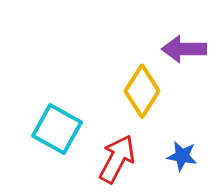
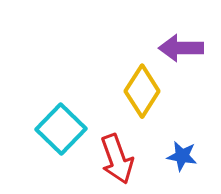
purple arrow: moved 3 px left, 1 px up
cyan square: moved 4 px right; rotated 15 degrees clockwise
red arrow: rotated 132 degrees clockwise
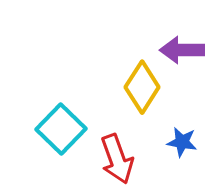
purple arrow: moved 1 px right, 2 px down
yellow diamond: moved 4 px up
blue star: moved 14 px up
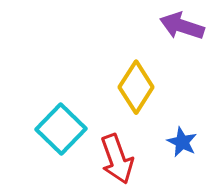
purple arrow: moved 24 px up; rotated 18 degrees clockwise
yellow diamond: moved 6 px left
blue star: rotated 16 degrees clockwise
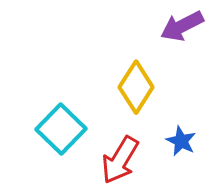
purple arrow: rotated 45 degrees counterclockwise
blue star: moved 1 px left, 1 px up
red arrow: moved 3 px right, 1 px down; rotated 51 degrees clockwise
